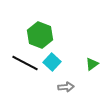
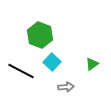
black line: moved 4 px left, 8 px down
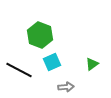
cyan square: rotated 24 degrees clockwise
black line: moved 2 px left, 1 px up
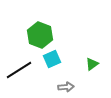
cyan square: moved 3 px up
black line: rotated 60 degrees counterclockwise
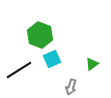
gray arrow: moved 5 px right; rotated 112 degrees clockwise
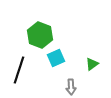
cyan square: moved 4 px right, 1 px up
black line: rotated 40 degrees counterclockwise
gray arrow: rotated 21 degrees counterclockwise
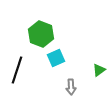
green hexagon: moved 1 px right, 1 px up
green triangle: moved 7 px right, 6 px down
black line: moved 2 px left
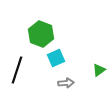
gray arrow: moved 5 px left, 4 px up; rotated 91 degrees counterclockwise
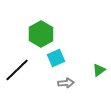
green hexagon: rotated 10 degrees clockwise
black line: rotated 28 degrees clockwise
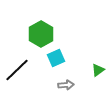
green triangle: moved 1 px left
gray arrow: moved 2 px down
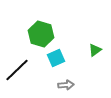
green hexagon: rotated 15 degrees counterclockwise
green triangle: moved 3 px left, 20 px up
